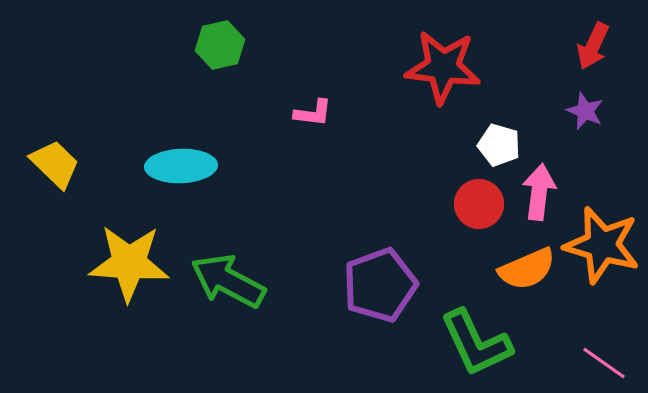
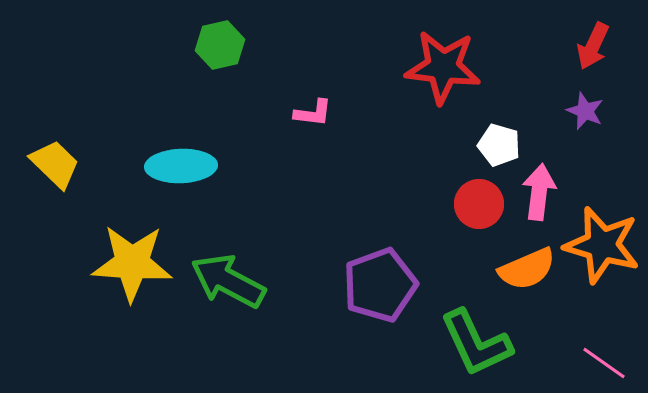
yellow star: moved 3 px right
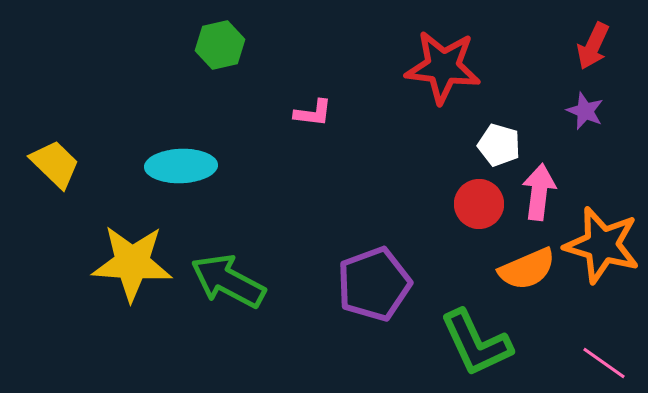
purple pentagon: moved 6 px left, 1 px up
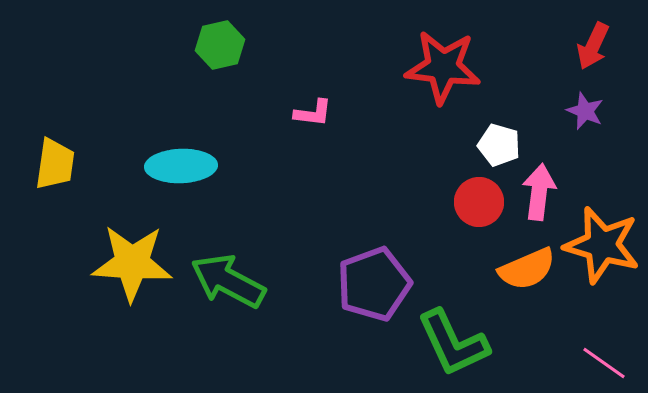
yellow trapezoid: rotated 54 degrees clockwise
red circle: moved 2 px up
green L-shape: moved 23 px left
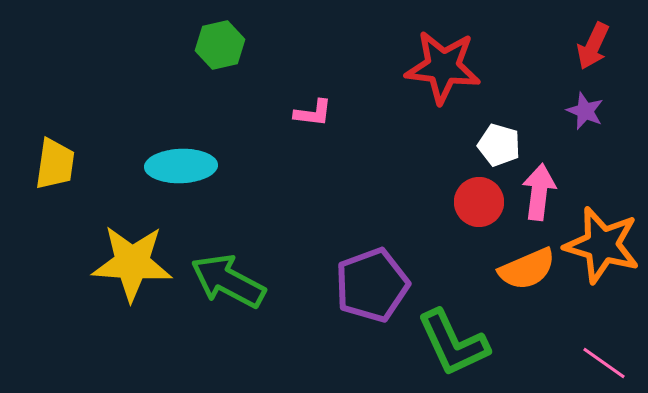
purple pentagon: moved 2 px left, 1 px down
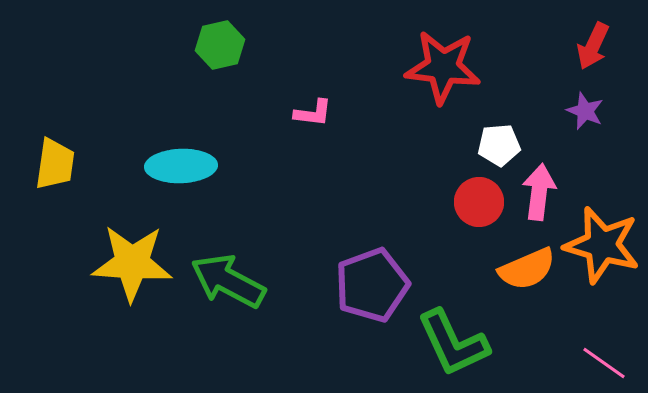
white pentagon: rotated 21 degrees counterclockwise
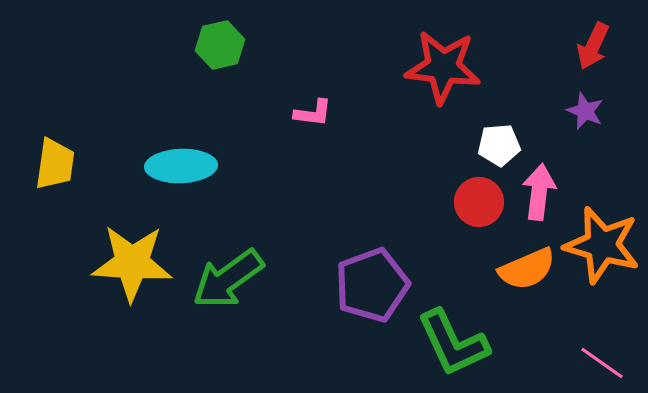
green arrow: moved 2 px up; rotated 64 degrees counterclockwise
pink line: moved 2 px left
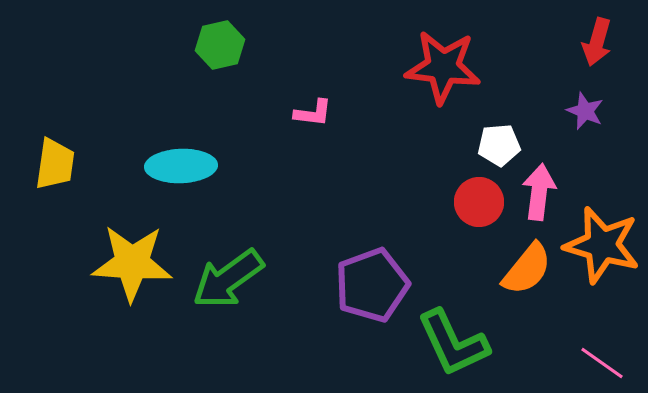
red arrow: moved 4 px right, 4 px up; rotated 9 degrees counterclockwise
orange semicircle: rotated 28 degrees counterclockwise
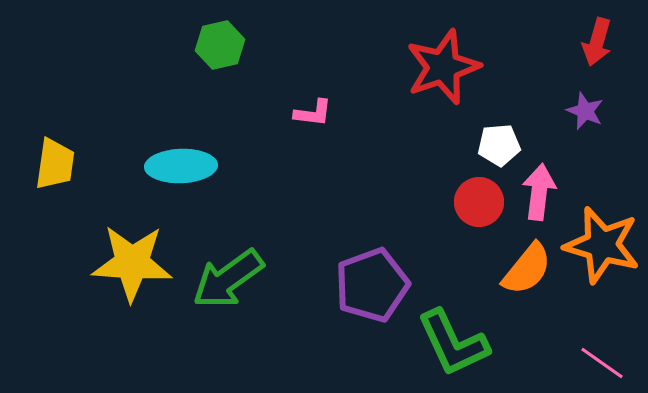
red star: rotated 26 degrees counterclockwise
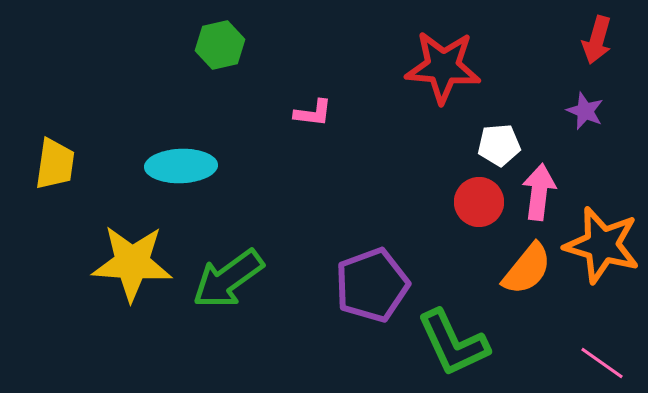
red arrow: moved 2 px up
red star: rotated 24 degrees clockwise
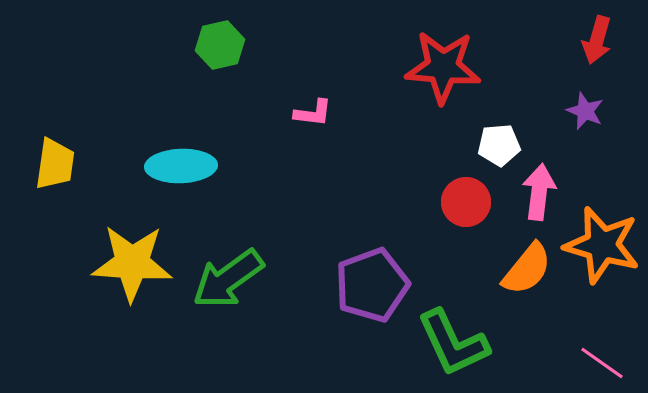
red circle: moved 13 px left
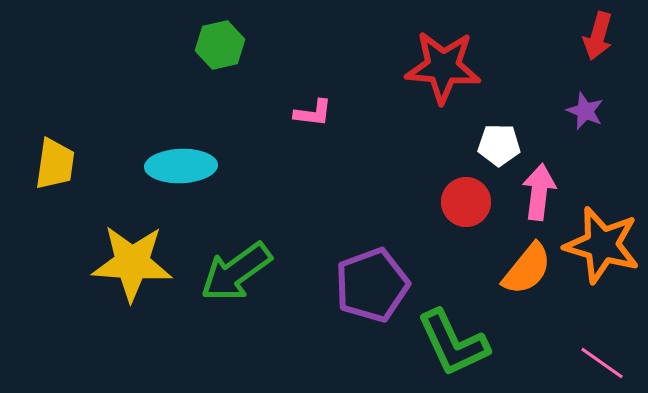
red arrow: moved 1 px right, 4 px up
white pentagon: rotated 6 degrees clockwise
green arrow: moved 8 px right, 7 px up
